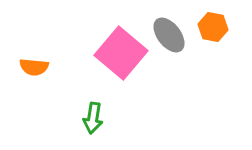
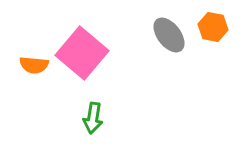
pink square: moved 39 px left
orange semicircle: moved 2 px up
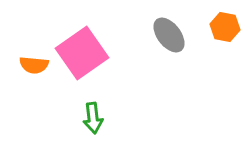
orange hexagon: moved 12 px right
pink square: rotated 15 degrees clockwise
green arrow: rotated 16 degrees counterclockwise
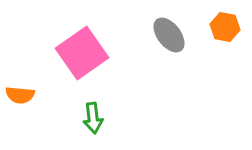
orange semicircle: moved 14 px left, 30 px down
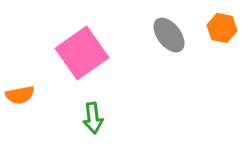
orange hexagon: moved 3 px left, 1 px down
orange semicircle: rotated 16 degrees counterclockwise
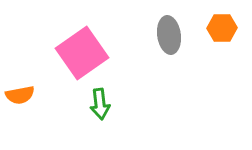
orange hexagon: rotated 12 degrees counterclockwise
gray ellipse: rotated 30 degrees clockwise
green arrow: moved 7 px right, 14 px up
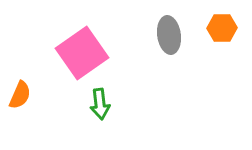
orange semicircle: rotated 56 degrees counterclockwise
